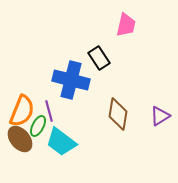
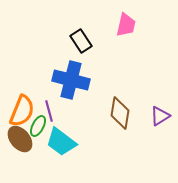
black rectangle: moved 18 px left, 17 px up
brown diamond: moved 2 px right, 1 px up
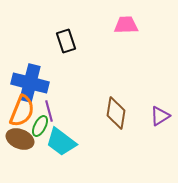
pink trapezoid: rotated 105 degrees counterclockwise
black rectangle: moved 15 px left; rotated 15 degrees clockwise
blue cross: moved 41 px left, 3 px down
brown diamond: moved 4 px left
green ellipse: moved 2 px right
brown ellipse: rotated 28 degrees counterclockwise
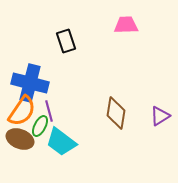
orange semicircle: rotated 12 degrees clockwise
